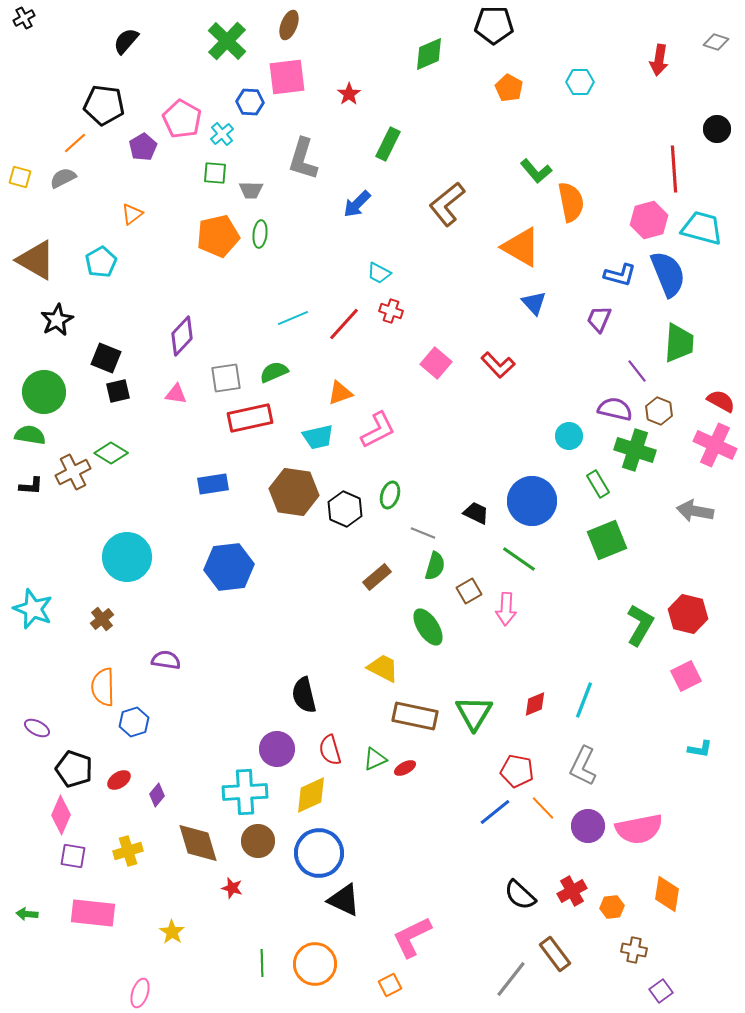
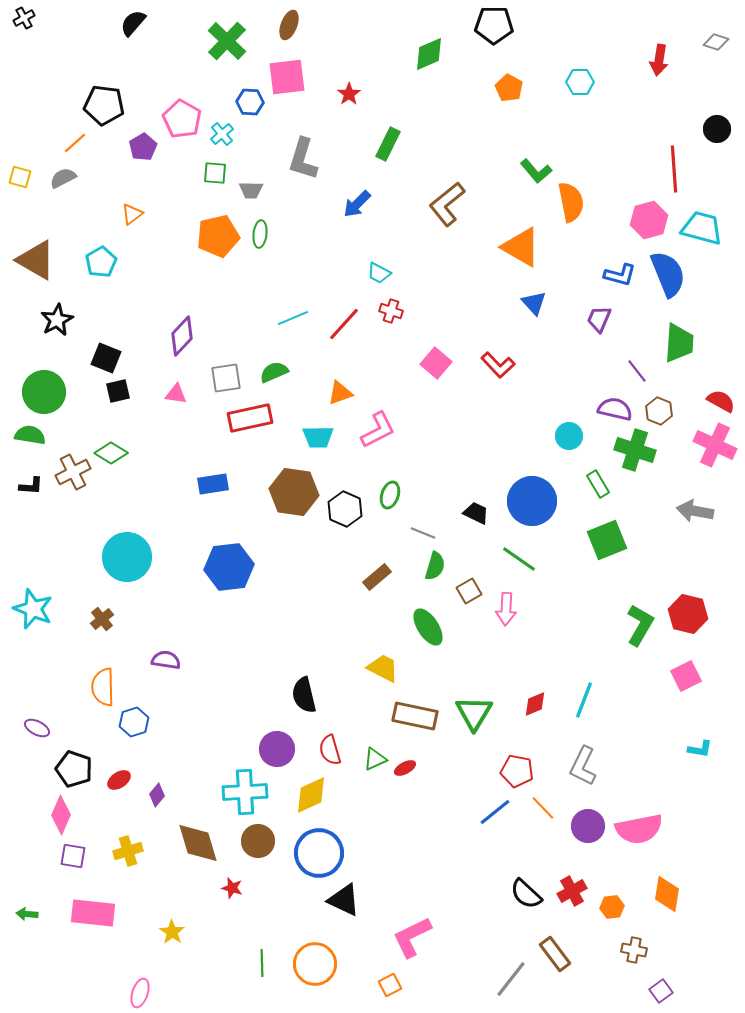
black semicircle at (126, 41): moved 7 px right, 18 px up
cyan trapezoid at (318, 437): rotated 12 degrees clockwise
black semicircle at (520, 895): moved 6 px right, 1 px up
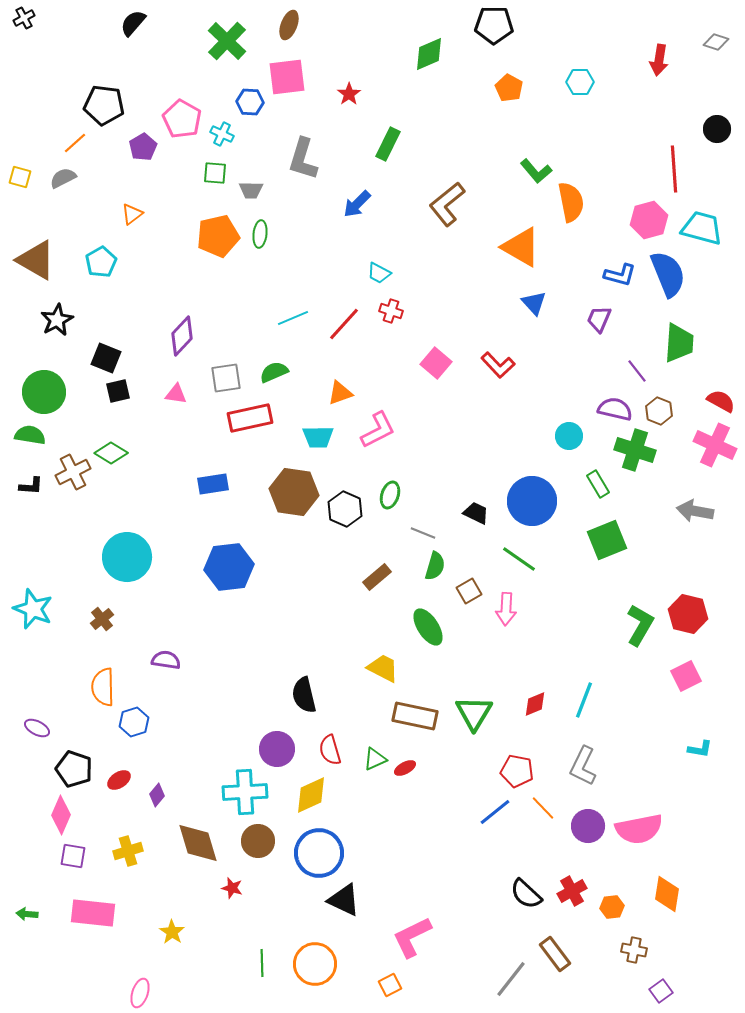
cyan cross at (222, 134): rotated 25 degrees counterclockwise
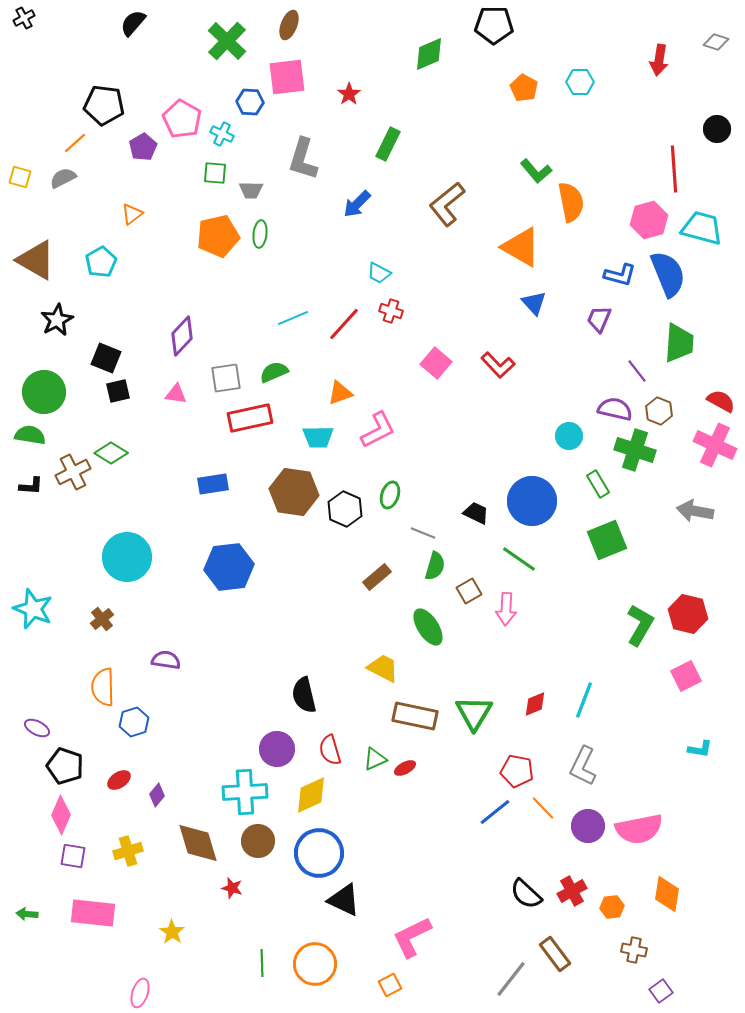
orange pentagon at (509, 88): moved 15 px right
black pentagon at (74, 769): moved 9 px left, 3 px up
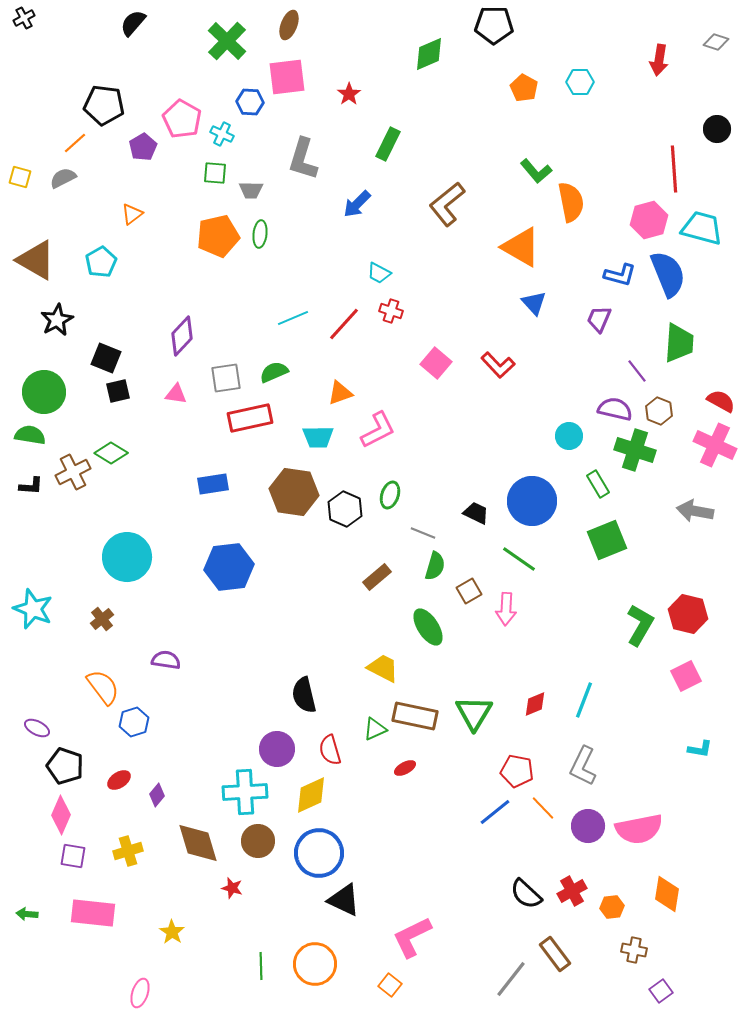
orange semicircle at (103, 687): rotated 144 degrees clockwise
green triangle at (375, 759): moved 30 px up
green line at (262, 963): moved 1 px left, 3 px down
orange square at (390, 985): rotated 25 degrees counterclockwise
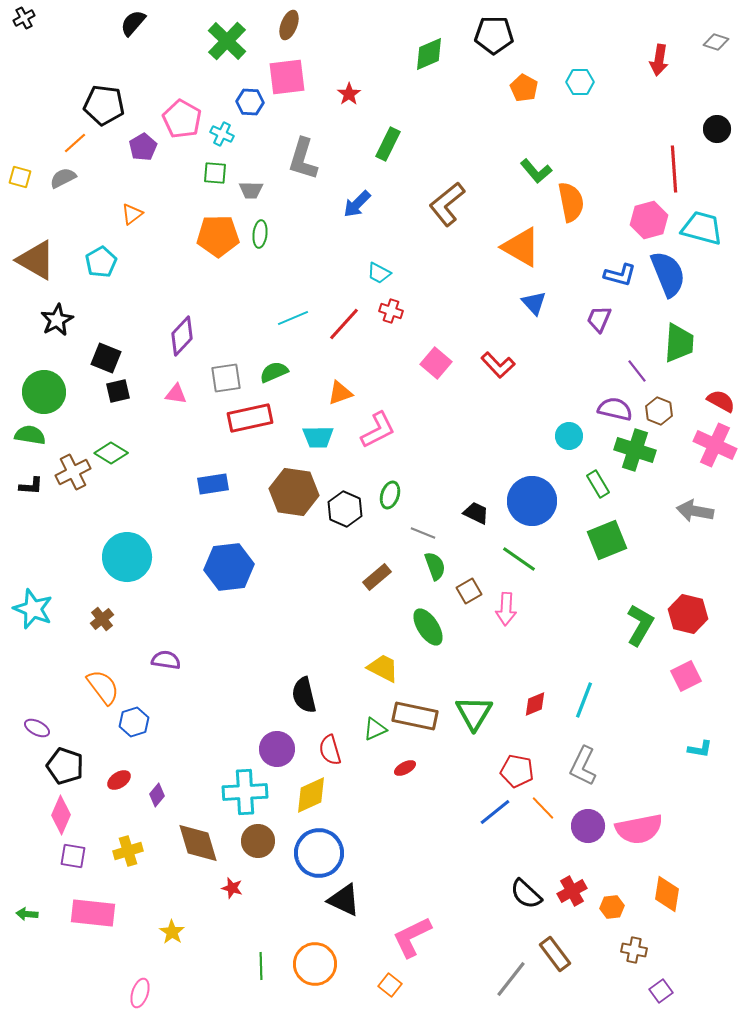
black pentagon at (494, 25): moved 10 px down
orange pentagon at (218, 236): rotated 12 degrees clockwise
green semicircle at (435, 566): rotated 36 degrees counterclockwise
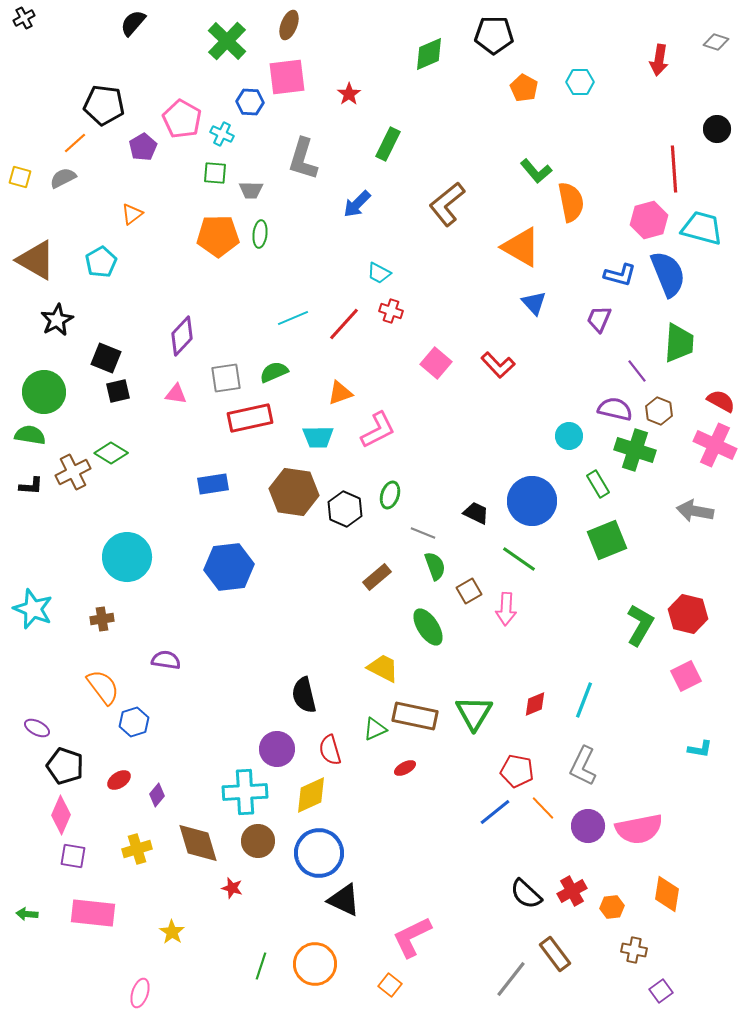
brown cross at (102, 619): rotated 30 degrees clockwise
yellow cross at (128, 851): moved 9 px right, 2 px up
green line at (261, 966): rotated 20 degrees clockwise
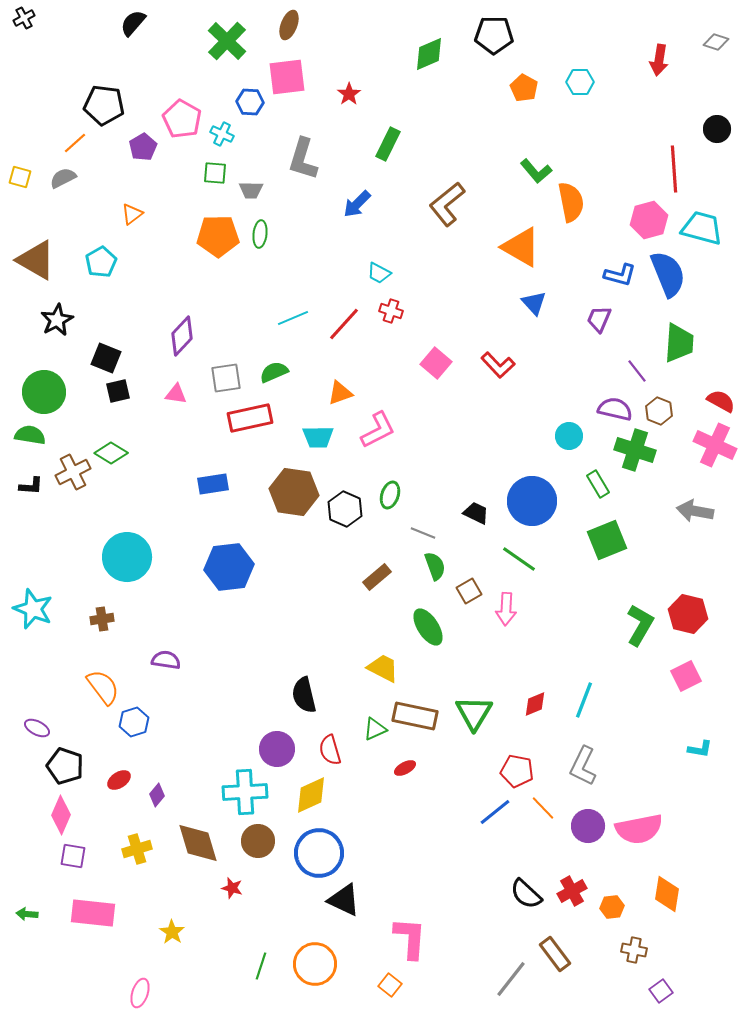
pink L-shape at (412, 937): moved 2 px left, 1 px down; rotated 120 degrees clockwise
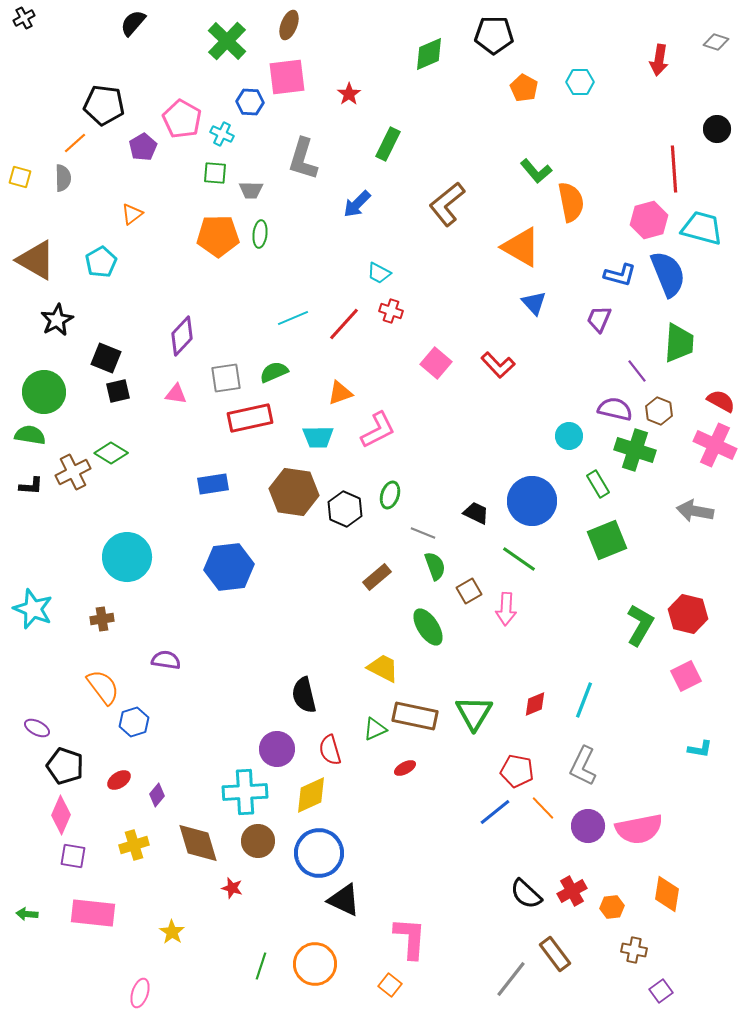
gray semicircle at (63, 178): rotated 116 degrees clockwise
yellow cross at (137, 849): moved 3 px left, 4 px up
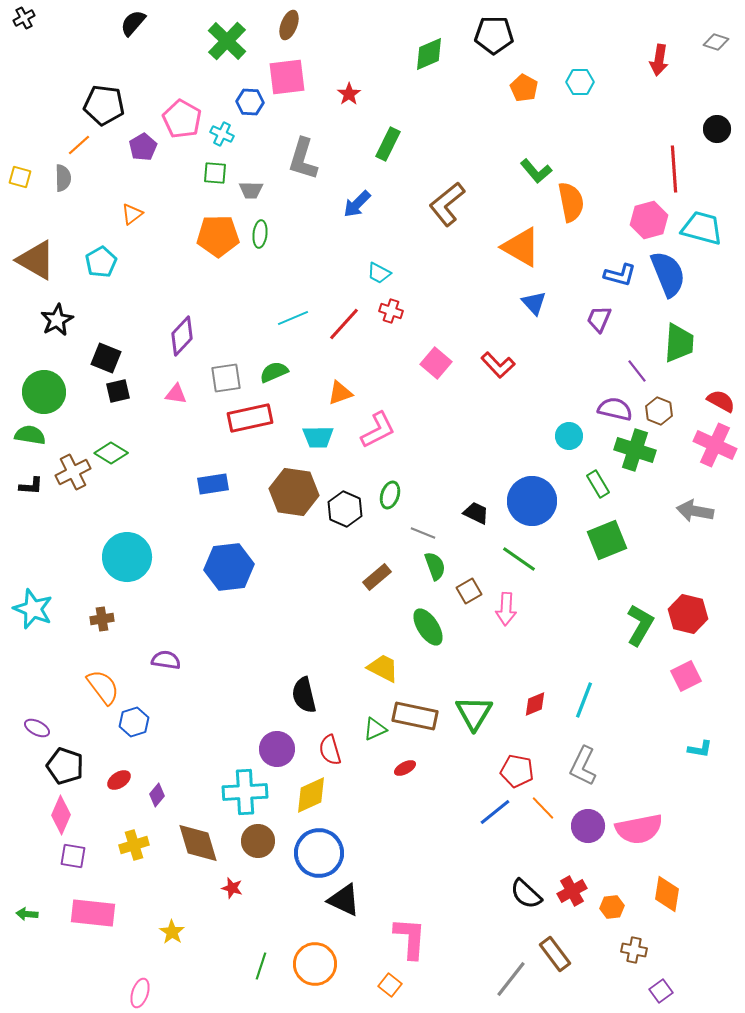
orange line at (75, 143): moved 4 px right, 2 px down
